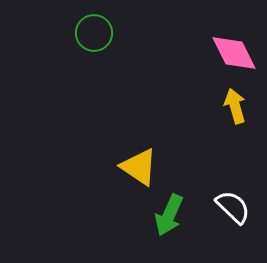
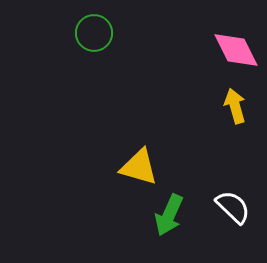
pink diamond: moved 2 px right, 3 px up
yellow triangle: rotated 18 degrees counterclockwise
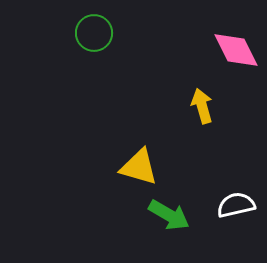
yellow arrow: moved 33 px left
white semicircle: moved 3 px right, 2 px up; rotated 57 degrees counterclockwise
green arrow: rotated 84 degrees counterclockwise
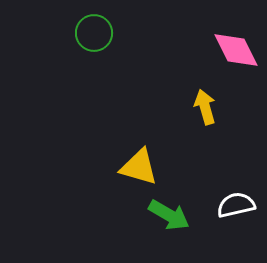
yellow arrow: moved 3 px right, 1 px down
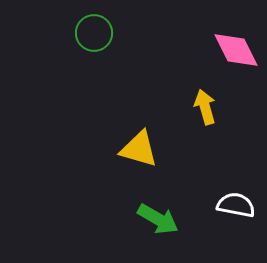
yellow triangle: moved 18 px up
white semicircle: rotated 24 degrees clockwise
green arrow: moved 11 px left, 4 px down
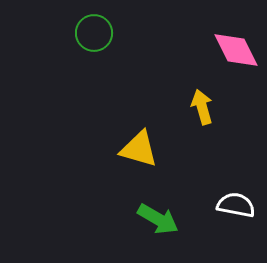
yellow arrow: moved 3 px left
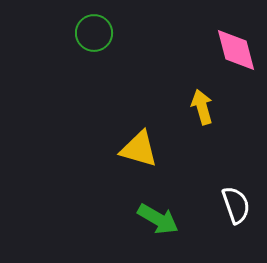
pink diamond: rotated 12 degrees clockwise
white semicircle: rotated 60 degrees clockwise
